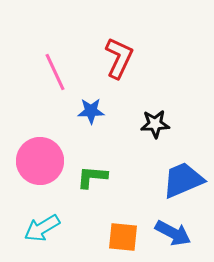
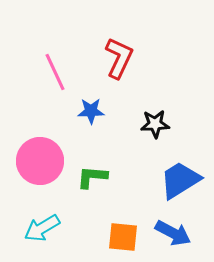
blue trapezoid: moved 3 px left; rotated 9 degrees counterclockwise
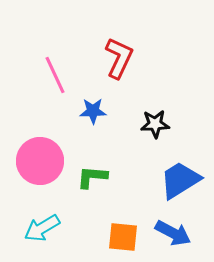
pink line: moved 3 px down
blue star: moved 2 px right
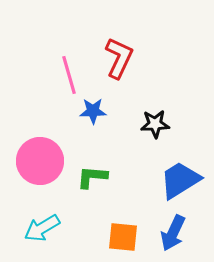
pink line: moved 14 px right; rotated 9 degrees clockwise
blue arrow: rotated 87 degrees clockwise
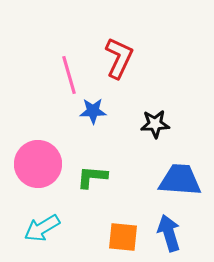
pink circle: moved 2 px left, 3 px down
blue trapezoid: rotated 36 degrees clockwise
blue arrow: moved 4 px left; rotated 138 degrees clockwise
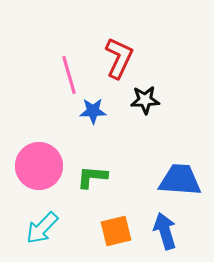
black star: moved 10 px left, 24 px up
pink circle: moved 1 px right, 2 px down
cyan arrow: rotated 15 degrees counterclockwise
blue arrow: moved 4 px left, 2 px up
orange square: moved 7 px left, 6 px up; rotated 20 degrees counterclockwise
